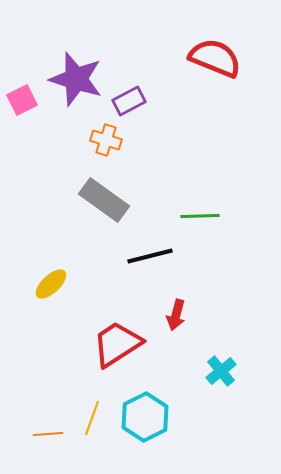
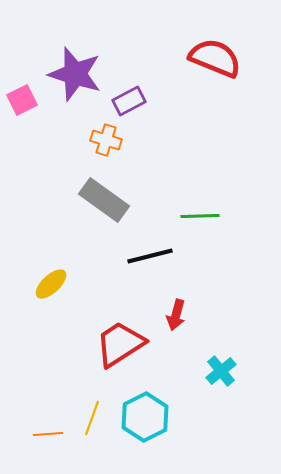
purple star: moved 1 px left, 5 px up
red trapezoid: moved 3 px right
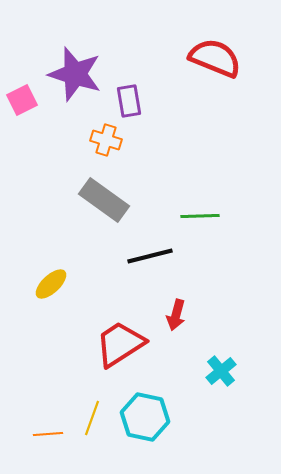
purple rectangle: rotated 72 degrees counterclockwise
cyan hexagon: rotated 21 degrees counterclockwise
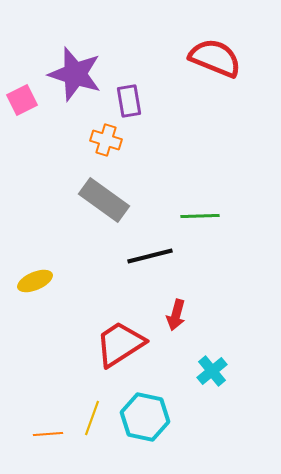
yellow ellipse: moved 16 px left, 3 px up; rotated 20 degrees clockwise
cyan cross: moved 9 px left
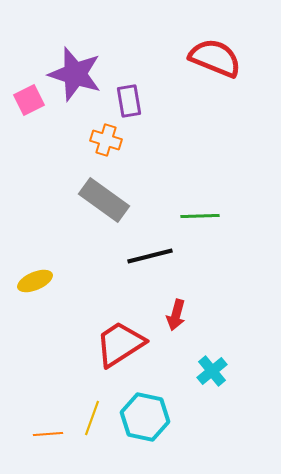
pink square: moved 7 px right
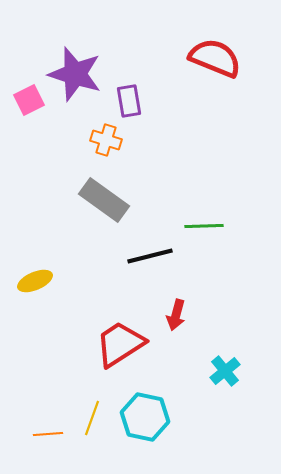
green line: moved 4 px right, 10 px down
cyan cross: moved 13 px right
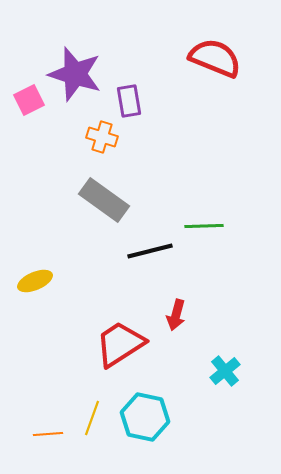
orange cross: moved 4 px left, 3 px up
black line: moved 5 px up
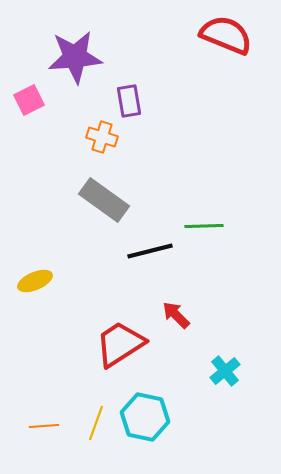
red semicircle: moved 11 px right, 23 px up
purple star: moved 17 px up; rotated 22 degrees counterclockwise
red arrow: rotated 120 degrees clockwise
yellow line: moved 4 px right, 5 px down
orange line: moved 4 px left, 8 px up
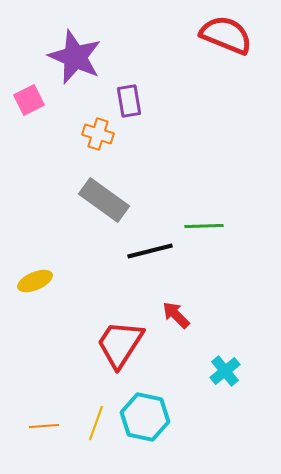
purple star: rotated 28 degrees clockwise
orange cross: moved 4 px left, 3 px up
red trapezoid: rotated 24 degrees counterclockwise
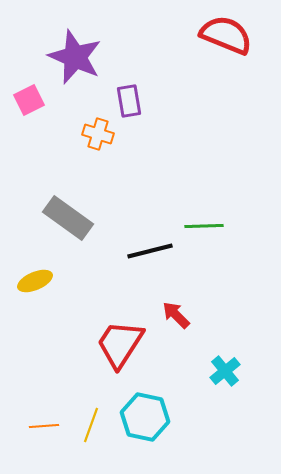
gray rectangle: moved 36 px left, 18 px down
yellow line: moved 5 px left, 2 px down
